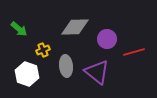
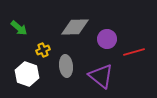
green arrow: moved 1 px up
purple triangle: moved 4 px right, 4 px down
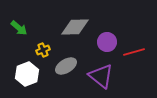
purple circle: moved 3 px down
gray ellipse: rotated 65 degrees clockwise
white hexagon: rotated 20 degrees clockwise
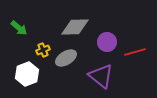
red line: moved 1 px right
gray ellipse: moved 8 px up
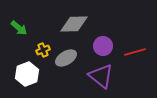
gray diamond: moved 1 px left, 3 px up
purple circle: moved 4 px left, 4 px down
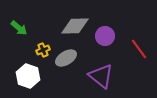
gray diamond: moved 1 px right, 2 px down
purple circle: moved 2 px right, 10 px up
red line: moved 4 px right, 3 px up; rotated 70 degrees clockwise
white hexagon: moved 1 px right, 2 px down; rotated 20 degrees counterclockwise
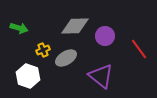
green arrow: rotated 24 degrees counterclockwise
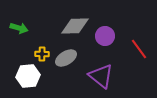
yellow cross: moved 1 px left, 4 px down; rotated 24 degrees clockwise
white hexagon: rotated 25 degrees counterclockwise
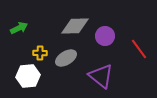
green arrow: rotated 42 degrees counterclockwise
yellow cross: moved 2 px left, 1 px up
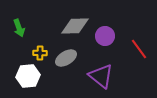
green arrow: rotated 96 degrees clockwise
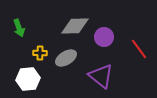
purple circle: moved 1 px left, 1 px down
white hexagon: moved 3 px down
